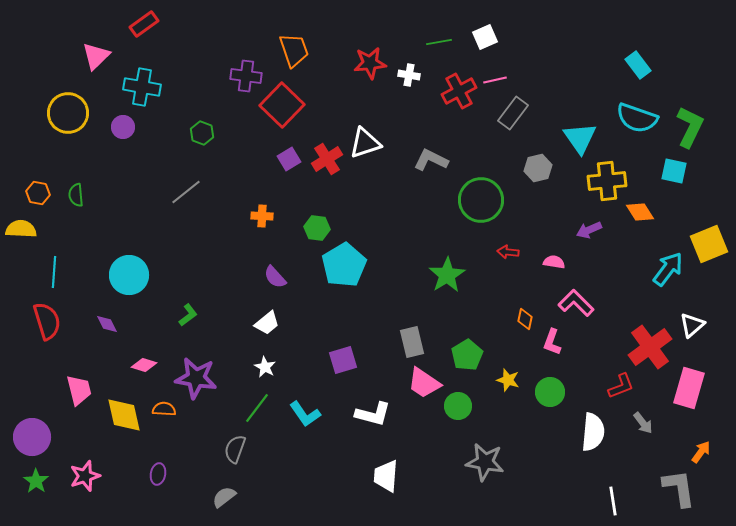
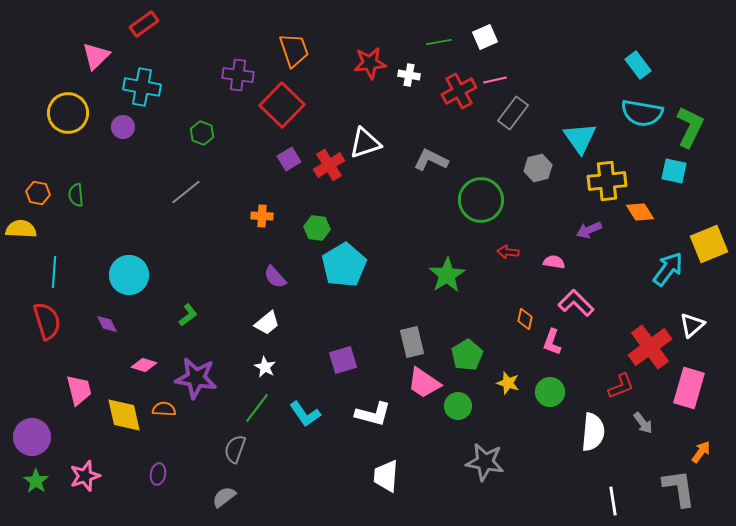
purple cross at (246, 76): moved 8 px left, 1 px up
cyan semicircle at (637, 118): moved 5 px right, 5 px up; rotated 9 degrees counterclockwise
red cross at (327, 159): moved 2 px right, 6 px down
yellow star at (508, 380): moved 3 px down
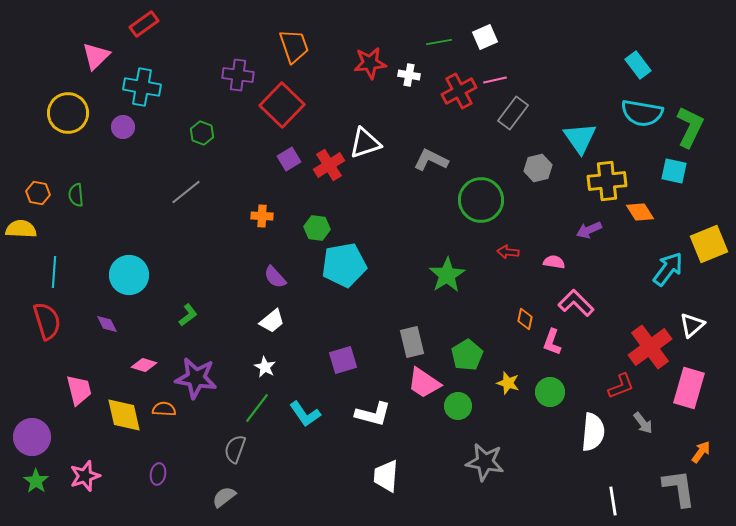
orange trapezoid at (294, 50): moved 4 px up
cyan pentagon at (344, 265): rotated 21 degrees clockwise
white trapezoid at (267, 323): moved 5 px right, 2 px up
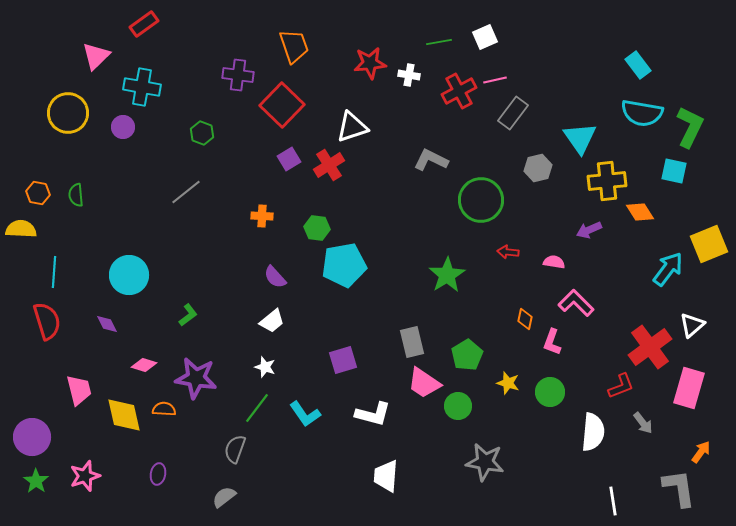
white triangle at (365, 143): moved 13 px left, 16 px up
white star at (265, 367): rotated 10 degrees counterclockwise
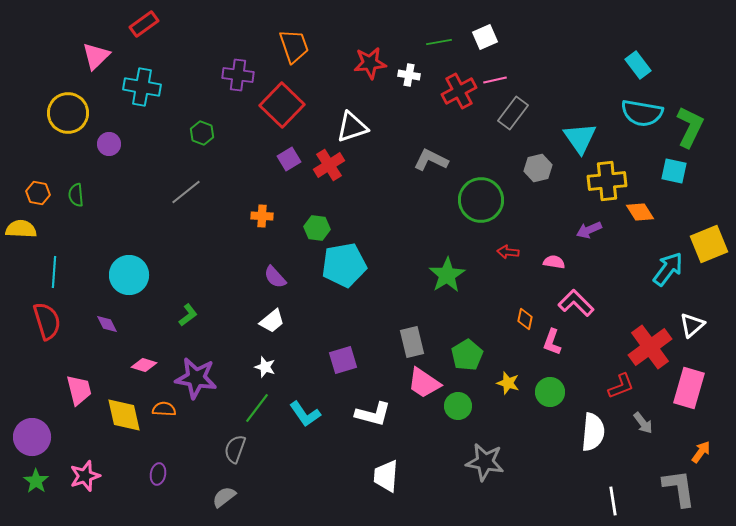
purple circle at (123, 127): moved 14 px left, 17 px down
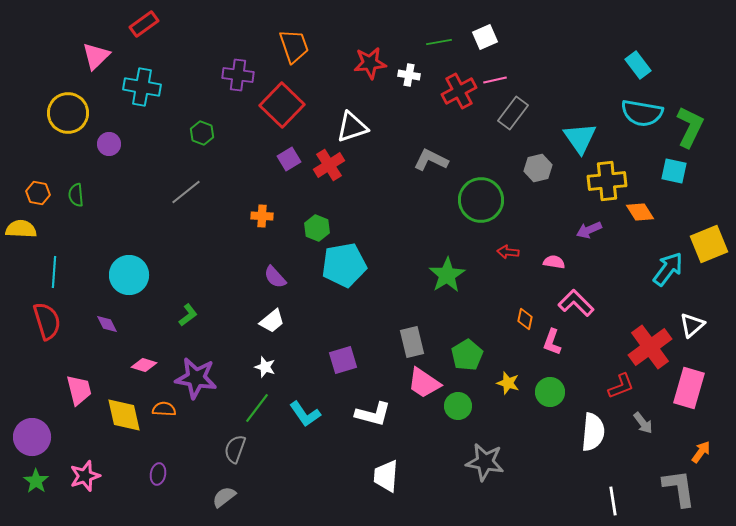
green hexagon at (317, 228): rotated 15 degrees clockwise
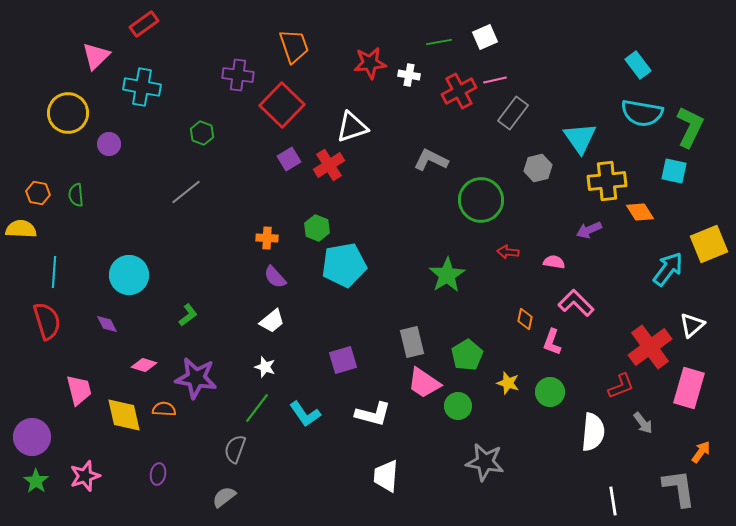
orange cross at (262, 216): moved 5 px right, 22 px down
